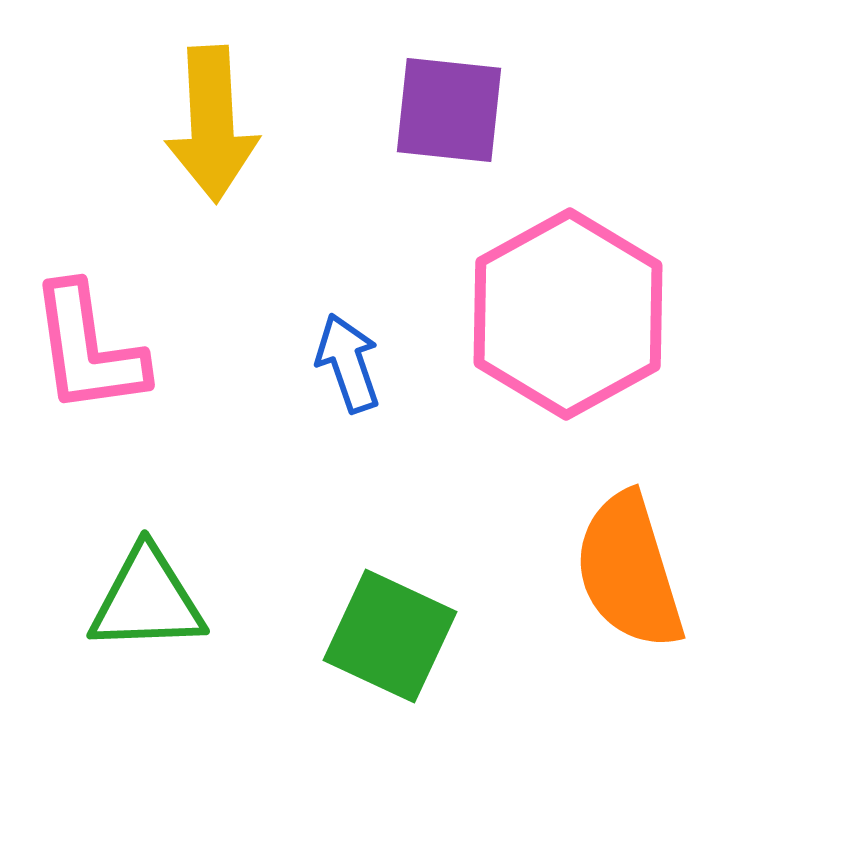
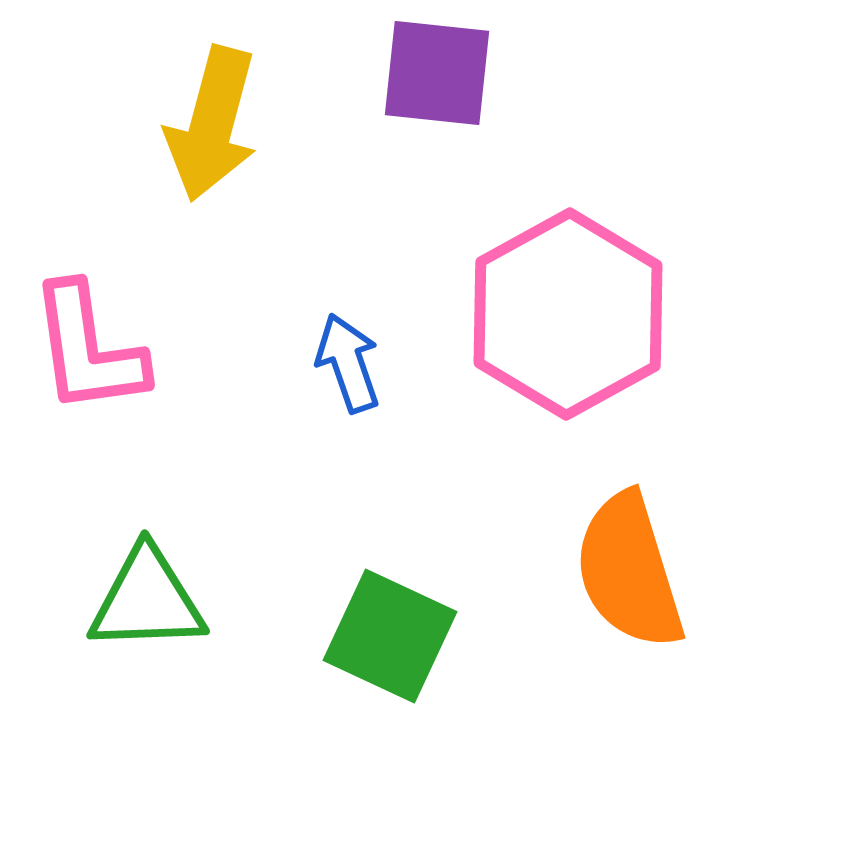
purple square: moved 12 px left, 37 px up
yellow arrow: rotated 18 degrees clockwise
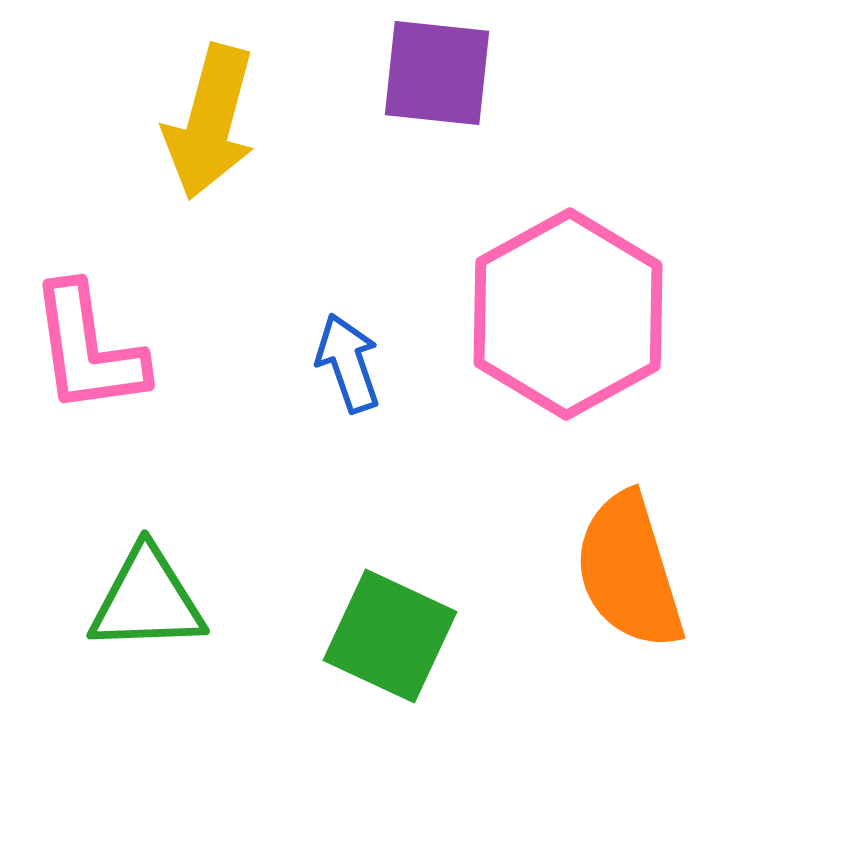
yellow arrow: moved 2 px left, 2 px up
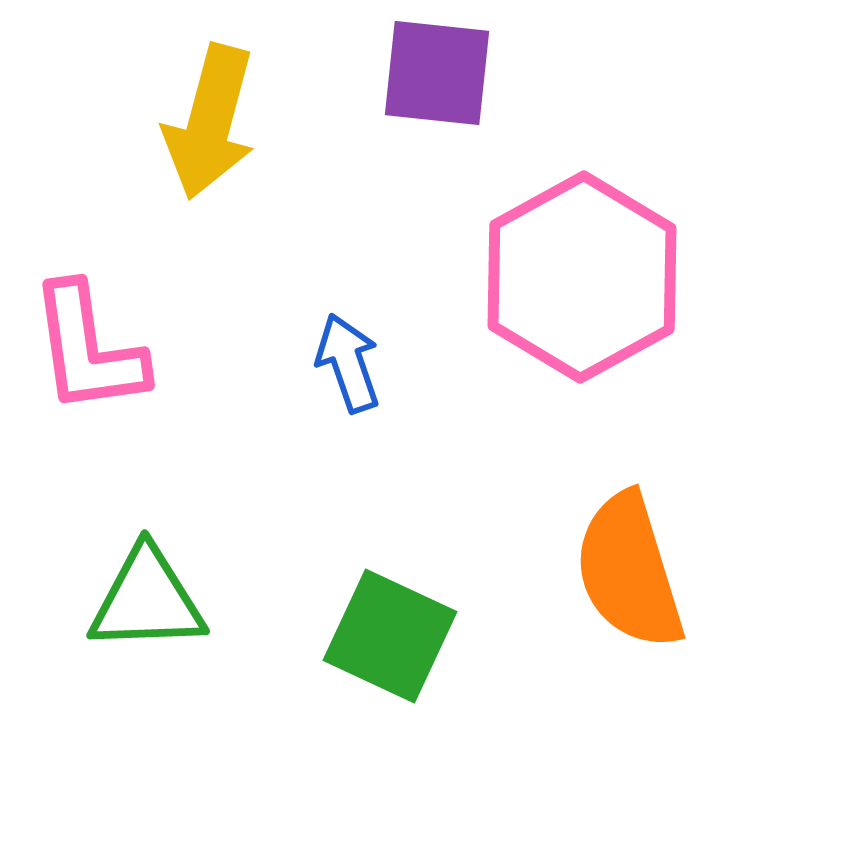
pink hexagon: moved 14 px right, 37 px up
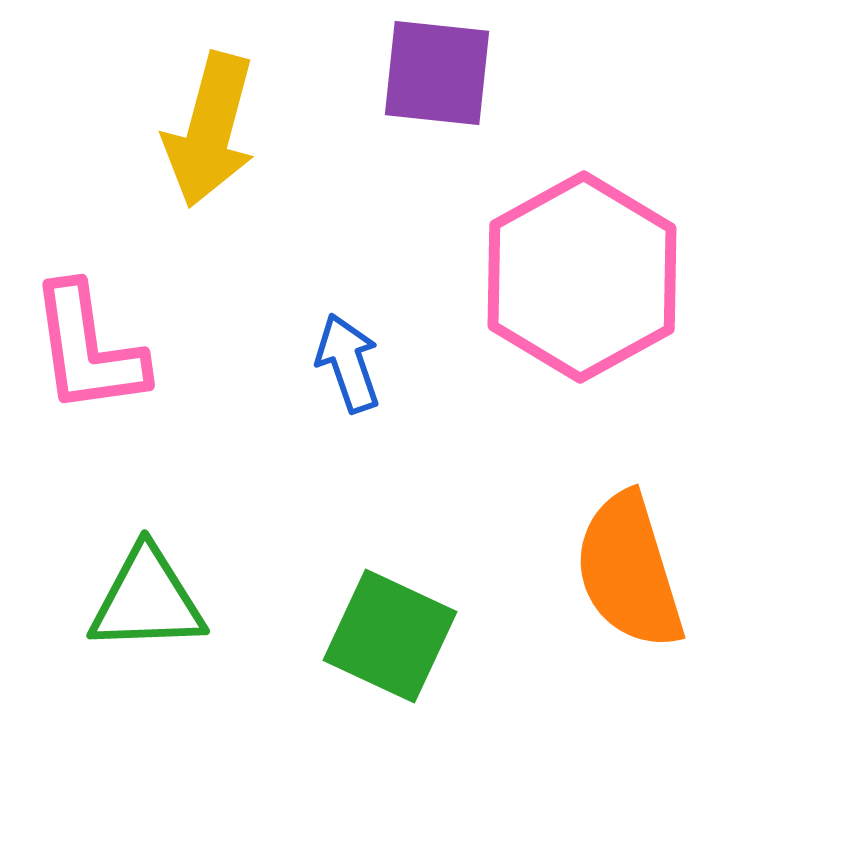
yellow arrow: moved 8 px down
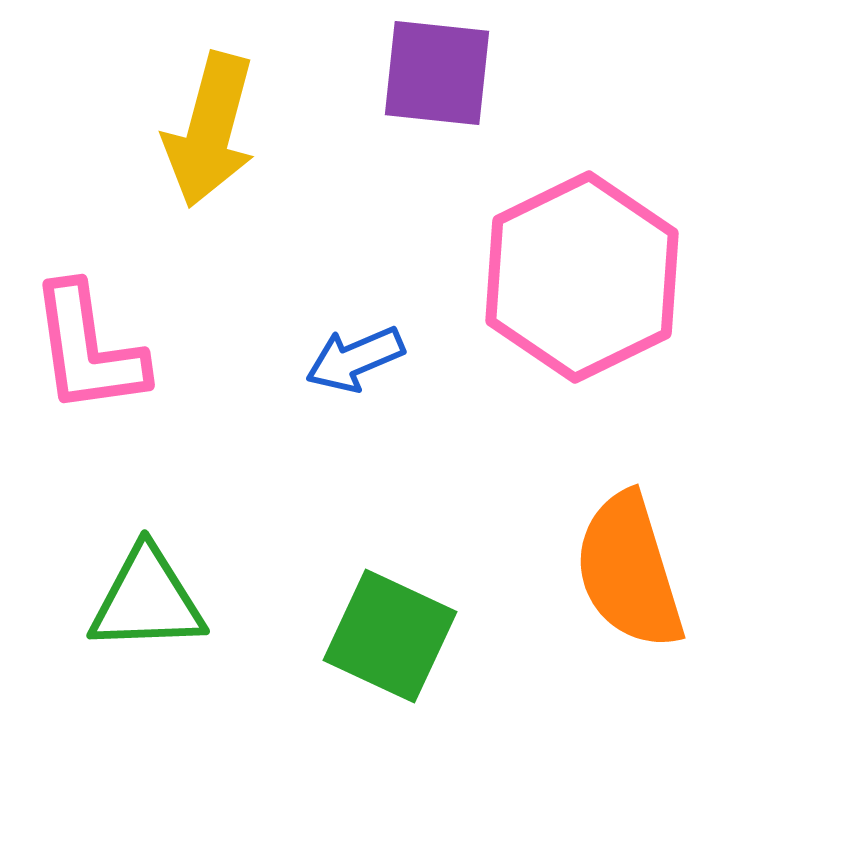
pink hexagon: rotated 3 degrees clockwise
blue arrow: moved 7 px right, 4 px up; rotated 94 degrees counterclockwise
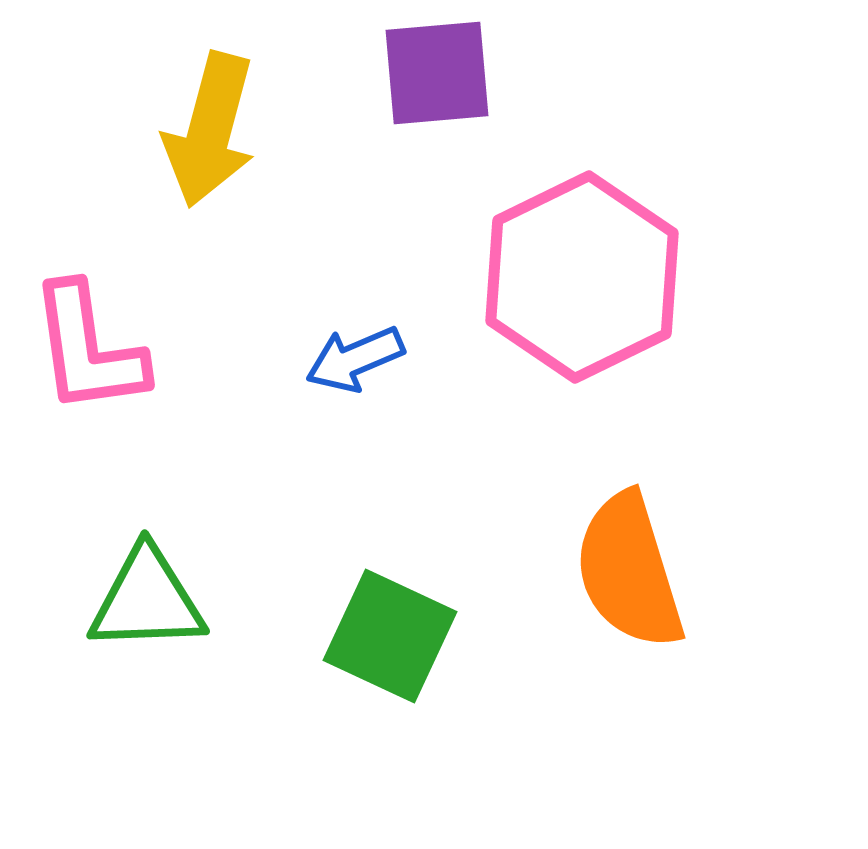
purple square: rotated 11 degrees counterclockwise
